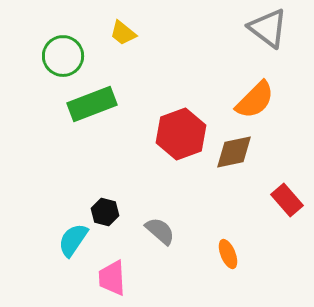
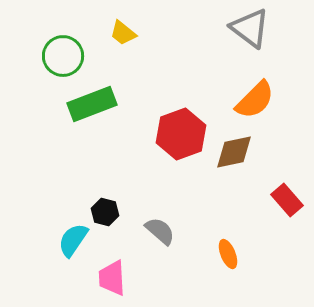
gray triangle: moved 18 px left
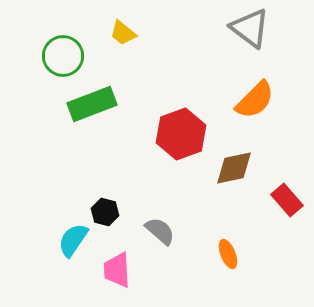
brown diamond: moved 16 px down
pink trapezoid: moved 5 px right, 8 px up
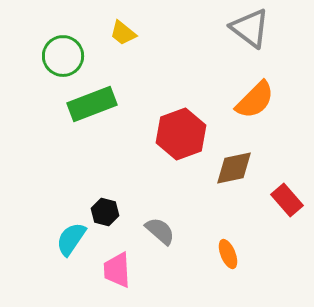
cyan semicircle: moved 2 px left, 1 px up
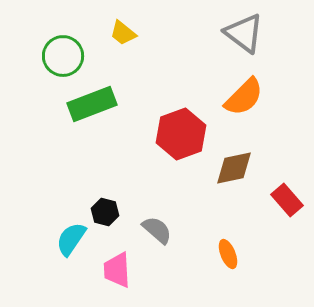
gray triangle: moved 6 px left, 5 px down
orange semicircle: moved 11 px left, 3 px up
gray semicircle: moved 3 px left, 1 px up
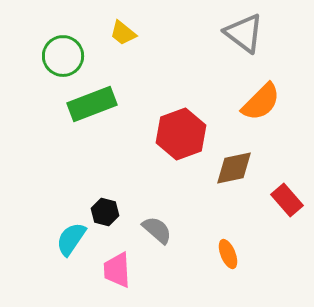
orange semicircle: moved 17 px right, 5 px down
